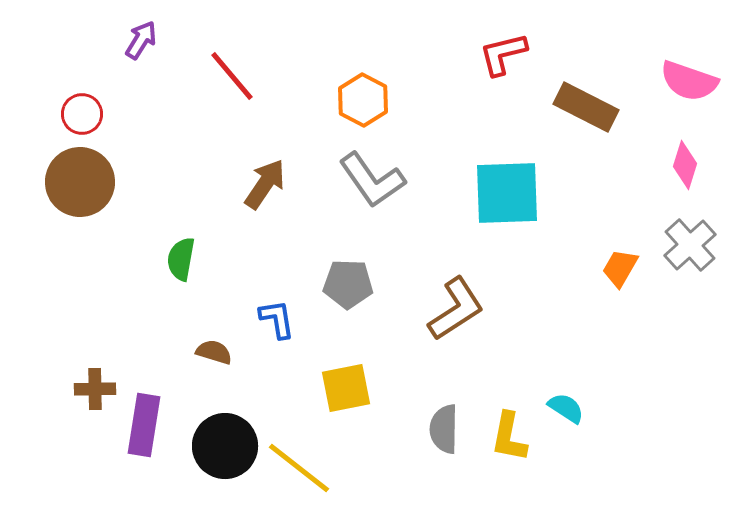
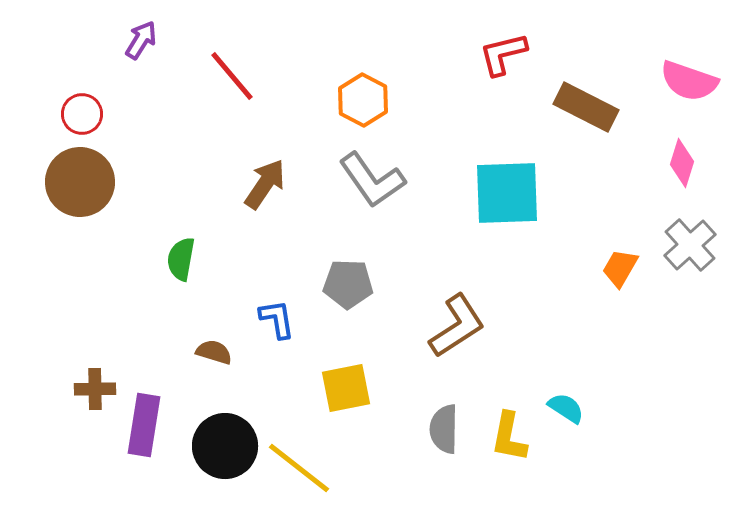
pink diamond: moved 3 px left, 2 px up
brown L-shape: moved 1 px right, 17 px down
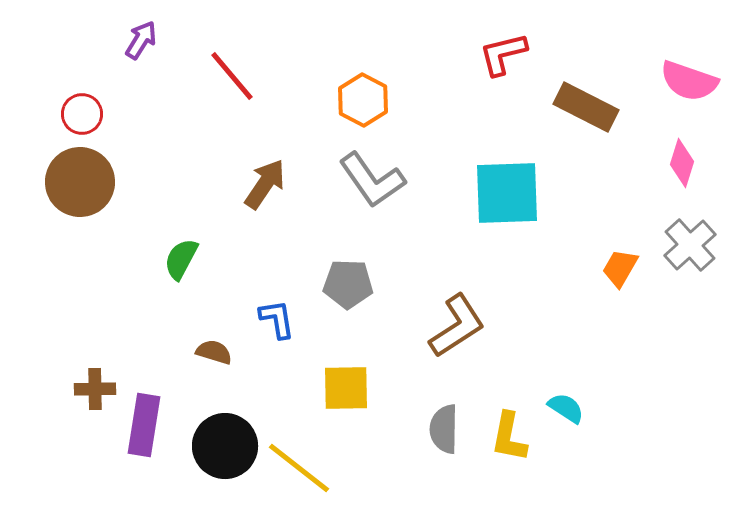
green semicircle: rotated 18 degrees clockwise
yellow square: rotated 10 degrees clockwise
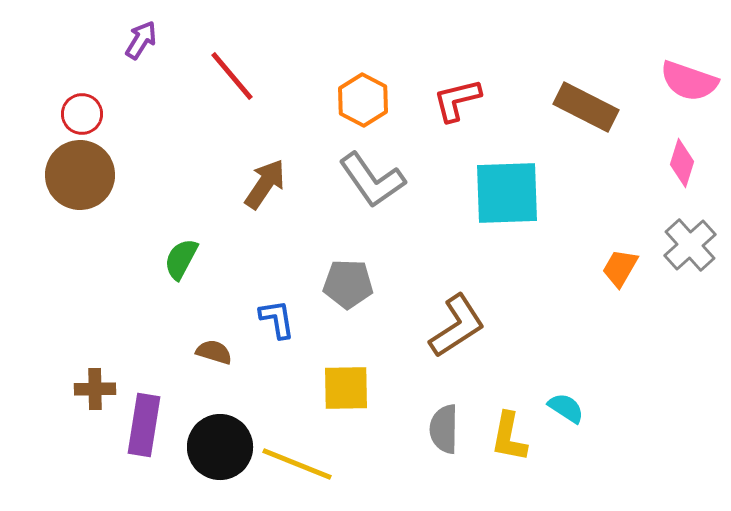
red L-shape: moved 46 px left, 46 px down
brown circle: moved 7 px up
black circle: moved 5 px left, 1 px down
yellow line: moved 2 px left, 4 px up; rotated 16 degrees counterclockwise
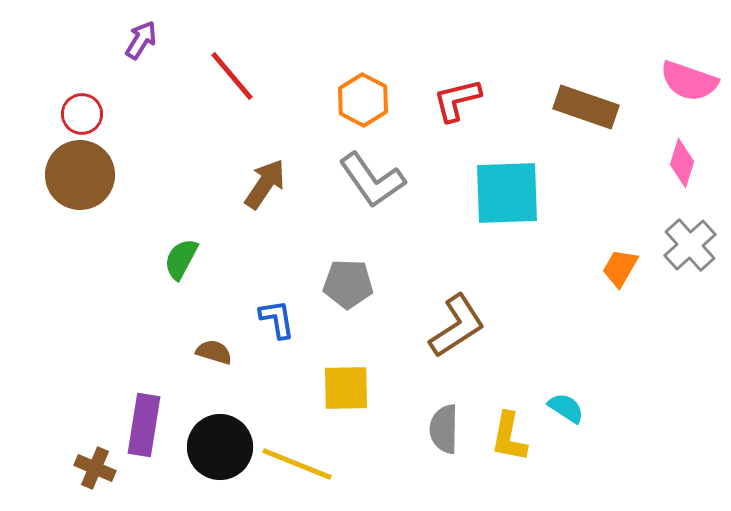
brown rectangle: rotated 8 degrees counterclockwise
brown cross: moved 79 px down; rotated 24 degrees clockwise
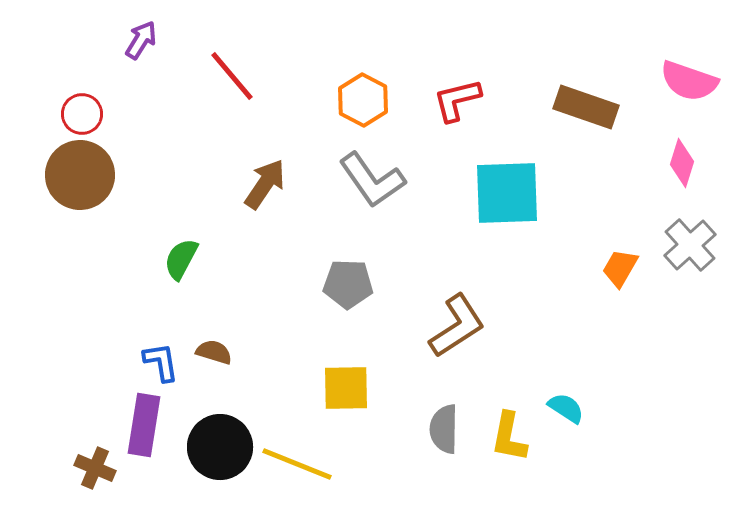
blue L-shape: moved 116 px left, 43 px down
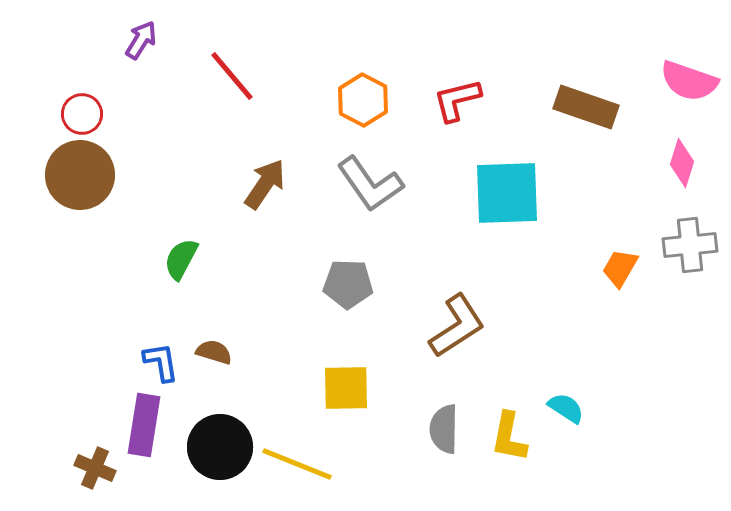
gray L-shape: moved 2 px left, 4 px down
gray cross: rotated 36 degrees clockwise
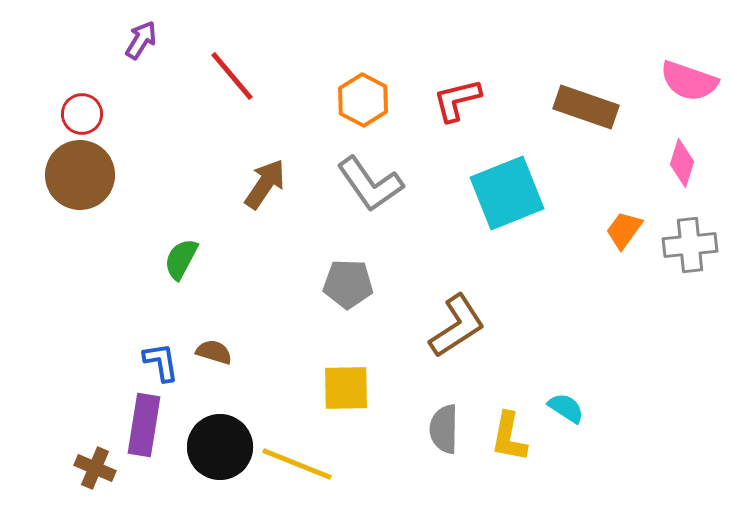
cyan square: rotated 20 degrees counterclockwise
orange trapezoid: moved 4 px right, 38 px up; rotated 6 degrees clockwise
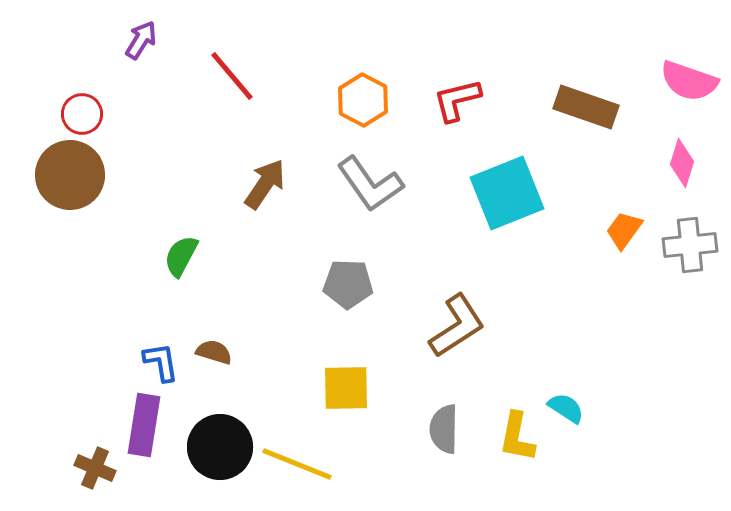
brown circle: moved 10 px left
green semicircle: moved 3 px up
yellow L-shape: moved 8 px right
